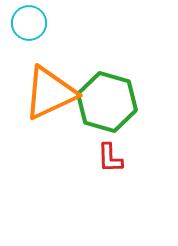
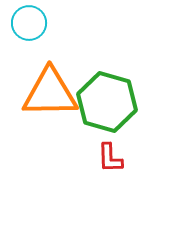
orange triangle: rotated 24 degrees clockwise
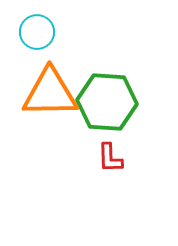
cyan circle: moved 8 px right, 9 px down
green hexagon: rotated 12 degrees counterclockwise
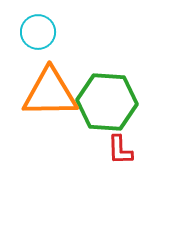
cyan circle: moved 1 px right
red L-shape: moved 10 px right, 8 px up
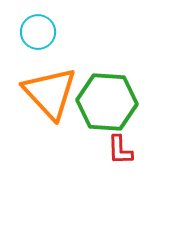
orange triangle: rotated 48 degrees clockwise
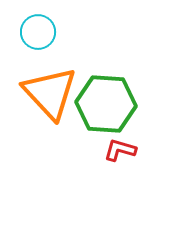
green hexagon: moved 1 px left, 2 px down
red L-shape: rotated 108 degrees clockwise
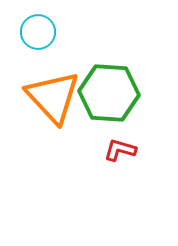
orange triangle: moved 3 px right, 4 px down
green hexagon: moved 3 px right, 11 px up
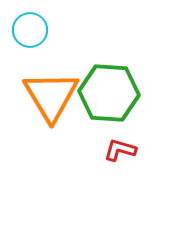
cyan circle: moved 8 px left, 2 px up
orange triangle: moved 2 px left, 1 px up; rotated 12 degrees clockwise
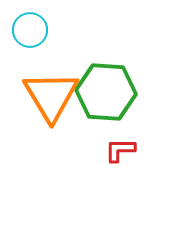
green hexagon: moved 3 px left, 1 px up
red L-shape: rotated 16 degrees counterclockwise
